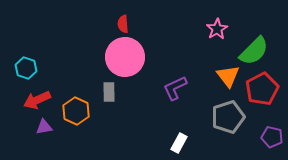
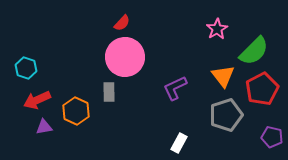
red semicircle: moved 1 px left, 1 px up; rotated 132 degrees counterclockwise
orange triangle: moved 5 px left
gray pentagon: moved 2 px left, 2 px up
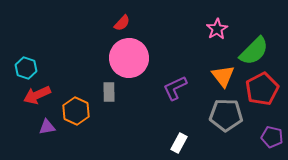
pink circle: moved 4 px right, 1 px down
red arrow: moved 5 px up
gray pentagon: rotated 20 degrees clockwise
purple triangle: moved 3 px right
